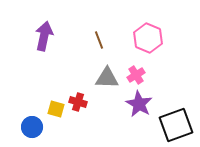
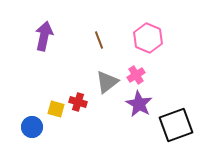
gray triangle: moved 4 px down; rotated 40 degrees counterclockwise
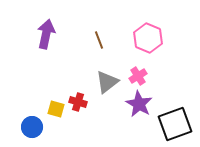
purple arrow: moved 2 px right, 2 px up
pink cross: moved 2 px right, 1 px down
black square: moved 1 px left, 1 px up
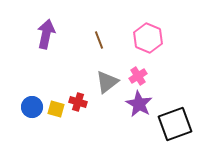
blue circle: moved 20 px up
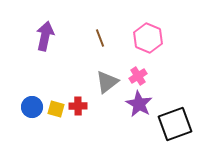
purple arrow: moved 1 px left, 2 px down
brown line: moved 1 px right, 2 px up
red cross: moved 4 px down; rotated 18 degrees counterclockwise
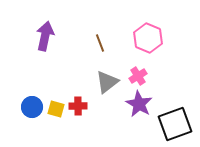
brown line: moved 5 px down
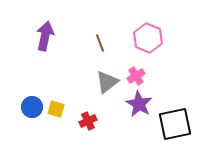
pink cross: moved 2 px left
red cross: moved 10 px right, 15 px down; rotated 24 degrees counterclockwise
black square: rotated 8 degrees clockwise
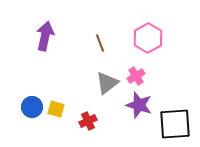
pink hexagon: rotated 8 degrees clockwise
gray triangle: moved 1 px down
purple star: moved 1 px down; rotated 12 degrees counterclockwise
black square: rotated 8 degrees clockwise
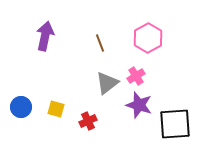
blue circle: moved 11 px left
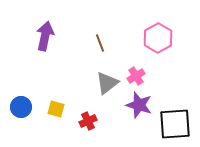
pink hexagon: moved 10 px right
